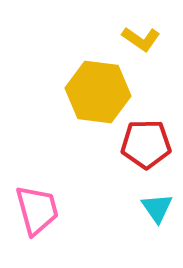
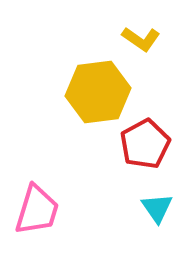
yellow hexagon: rotated 14 degrees counterclockwise
red pentagon: moved 1 px left; rotated 27 degrees counterclockwise
pink trapezoid: rotated 32 degrees clockwise
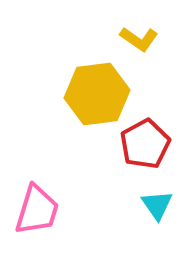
yellow L-shape: moved 2 px left
yellow hexagon: moved 1 px left, 2 px down
cyan triangle: moved 3 px up
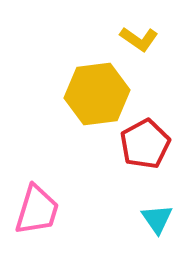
cyan triangle: moved 14 px down
